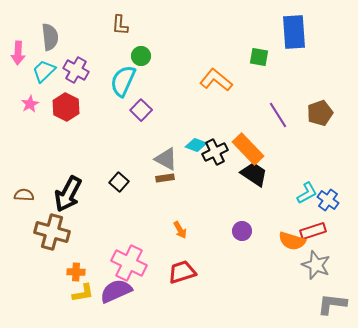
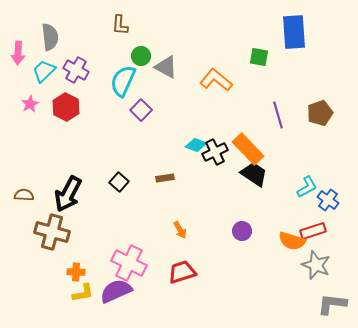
purple line: rotated 16 degrees clockwise
gray triangle: moved 92 px up
cyan L-shape: moved 6 px up
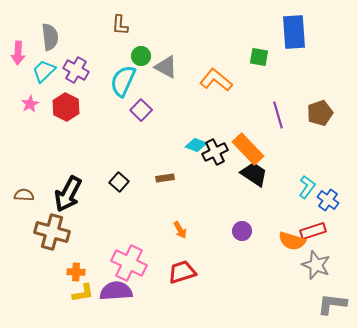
cyan L-shape: rotated 25 degrees counterclockwise
purple semicircle: rotated 20 degrees clockwise
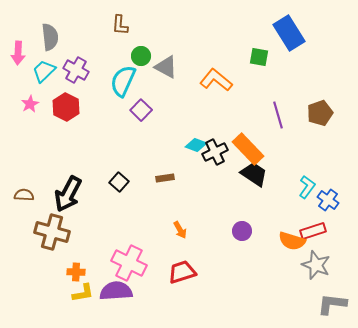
blue rectangle: moved 5 px left, 1 px down; rotated 28 degrees counterclockwise
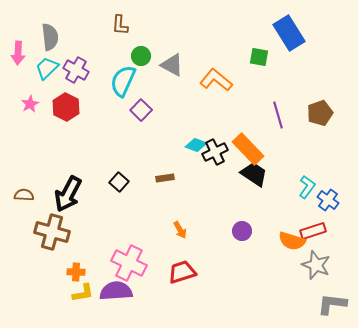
gray triangle: moved 6 px right, 2 px up
cyan trapezoid: moved 3 px right, 3 px up
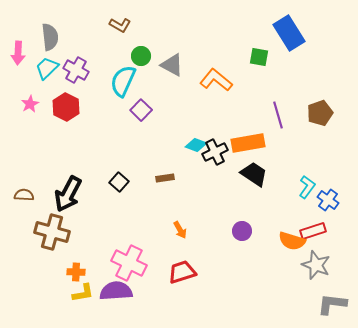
brown L-shape: rotated 65 degrees counterclockwise
orange rectangle: moved 6 px up; rotated 56 degrees counterclockwise
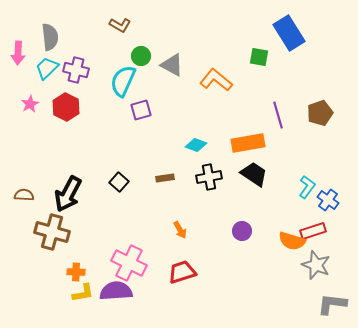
purple cross: rotated 15 degrees counterclockwise
purple square: rotated 30 degrees clockwise
black cross: moved 6 px left, 25 px down; rotated 15 degrees clockwise
